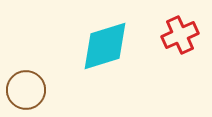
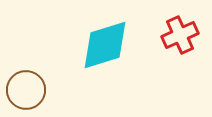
cyan diamond: moved 1 px up
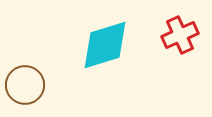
brown circle: moved 1 px left, 5 px up
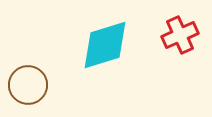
brown circle: moved 3 px right
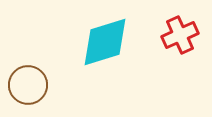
cyan diamond: moved 3 px up
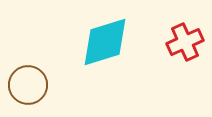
red cross: moved 5 px right, 7 px down
